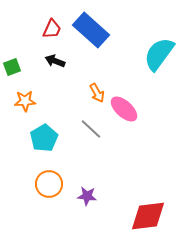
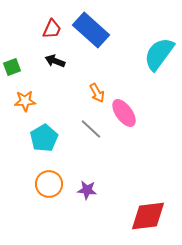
pink ellipse: moved 4 px down; rotated 12 degrees clockwise
purple star: moved 6 px up
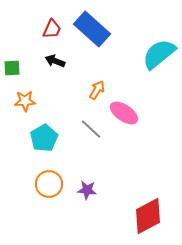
blue rectangle: moved 1 px right, 1 px up
cyan semicircle: rotated 15 degrees clockwise
green square: moved 1 px down; rotated 18 degrees clockwise
orange arrow: moved 3 px up; rotated 120 degrees counterclockwise
pink ellipse: rotated 20 degrees counterclockwise
red diamond: rotated 21 degrees counterclockwise
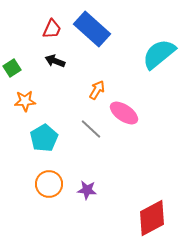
green square: rotated 30 degrees counterclockwise
red diamond: moved 4 px right, 2 px down
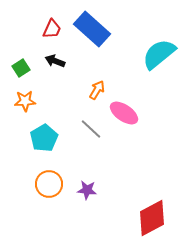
green square: moved 9 px right
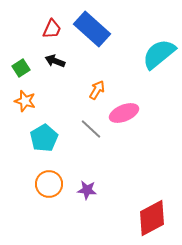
orange star: rotated 20 degrees clockwise
pink ellipse: rotated 56 degrees counterclockwise
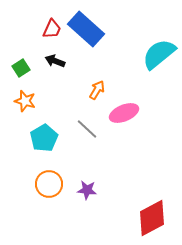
blue rectangle: moved 6 px left
gray line: moved 4 px left
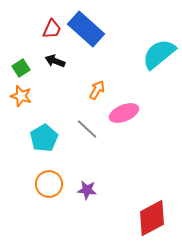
orange star: moved 4 px left, 5 px up
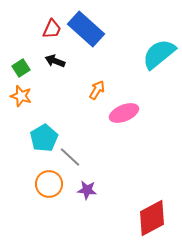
gray line: moved 17 px left, 28 px down
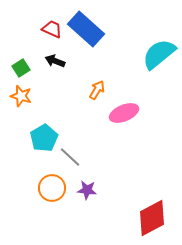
red trapezoid: rotated 90 degrees counterclockwise
orange circle: moved 3 px right, 4 px down
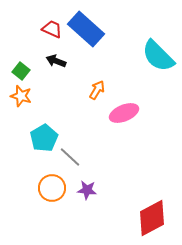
cyan semicircle: moved 1 px left, 2 px down; rotated 96 degrees counterclockwise
black arrow: moved 1 px right
green square: moved 3 px down; rotated 18 degrees counterclockwise
